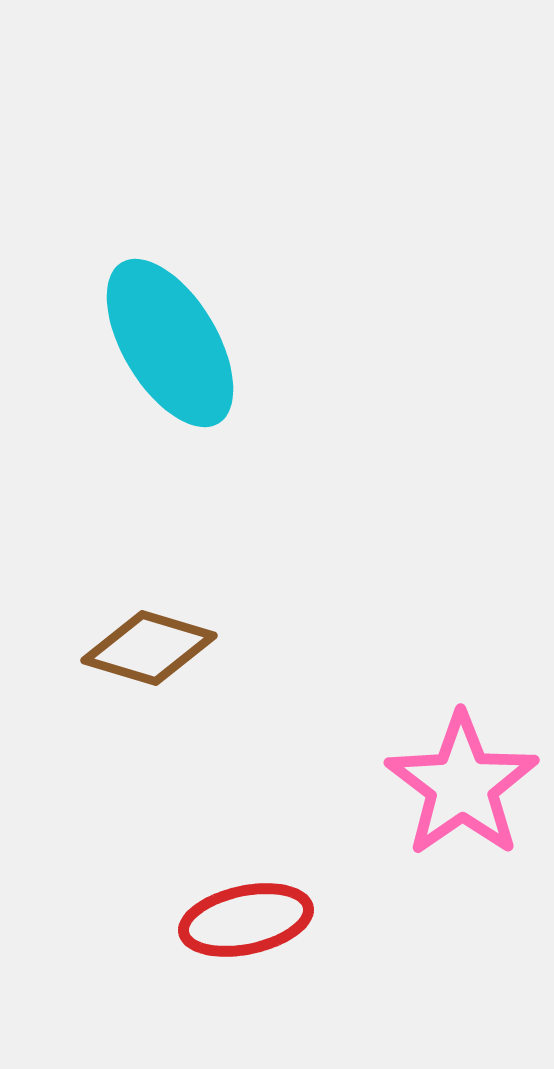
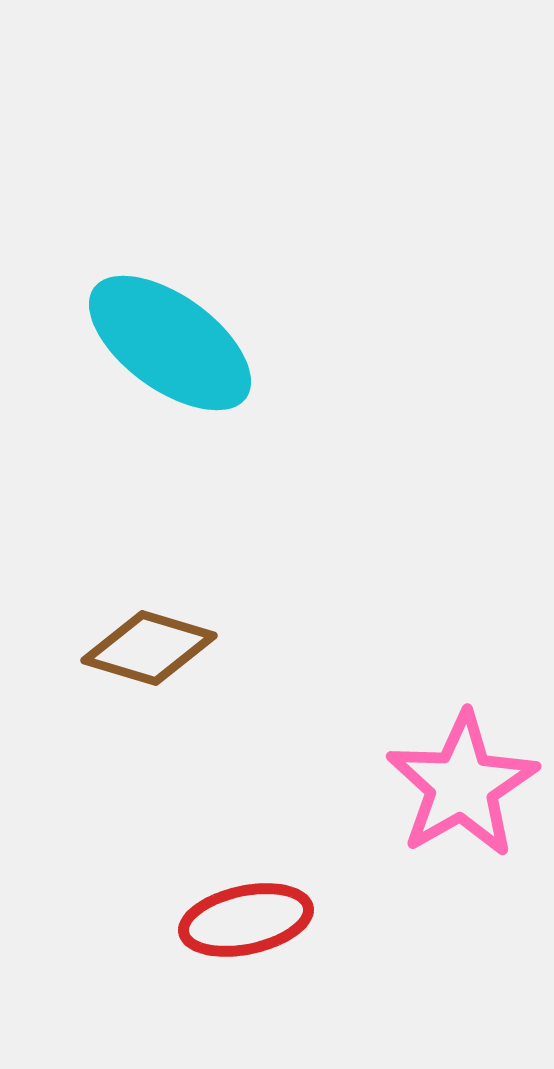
cyan ellipse: rotated 23 degrees counterclockwise
pink star: rotated 5 degrees clockwise
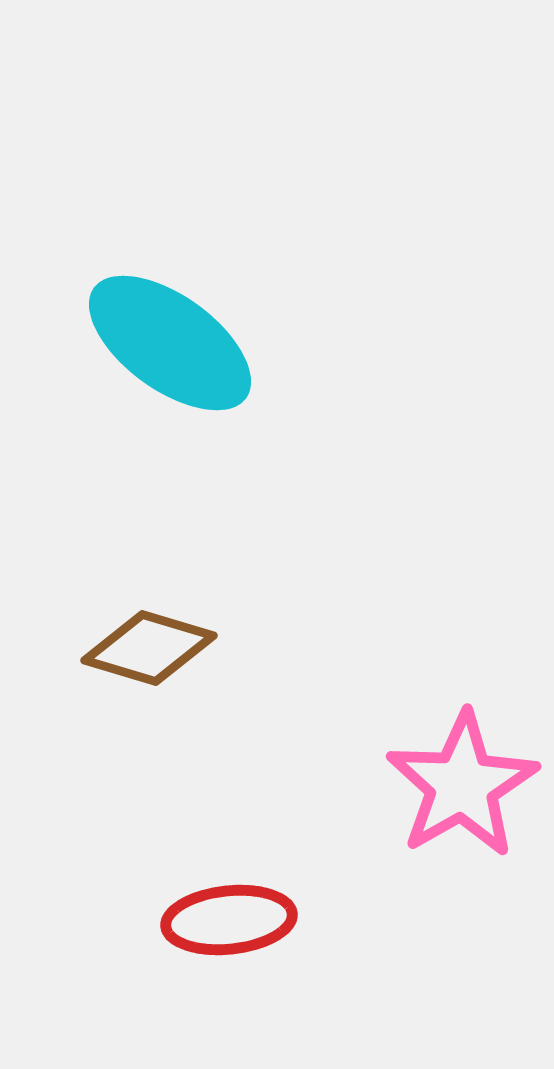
red ellipse: moved 17 px left; rotated 6 degrees clockwise
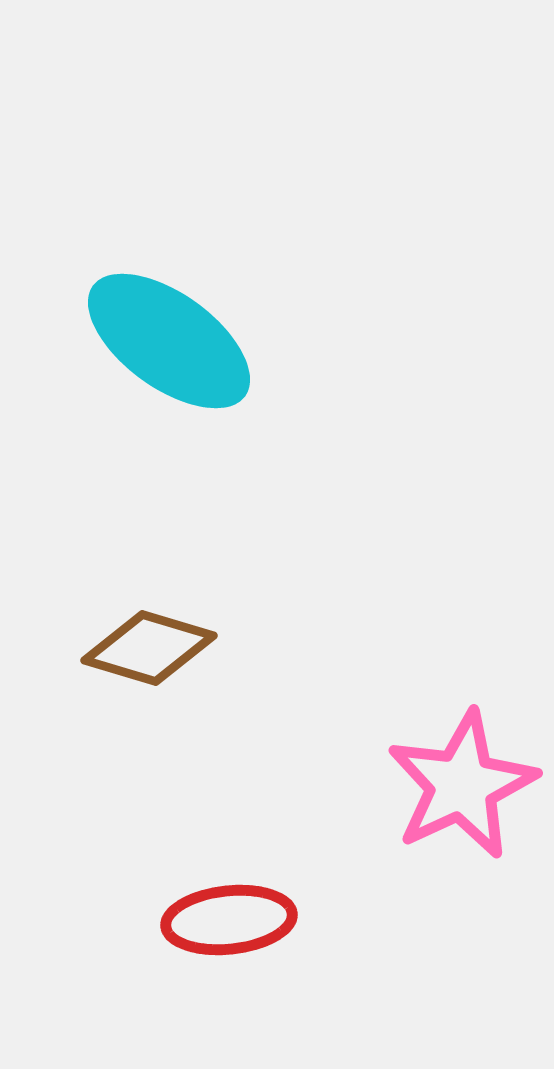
cyan ellipse: moved 1 px left, 2 px up
pink star: rotated 5 degrees clockwise
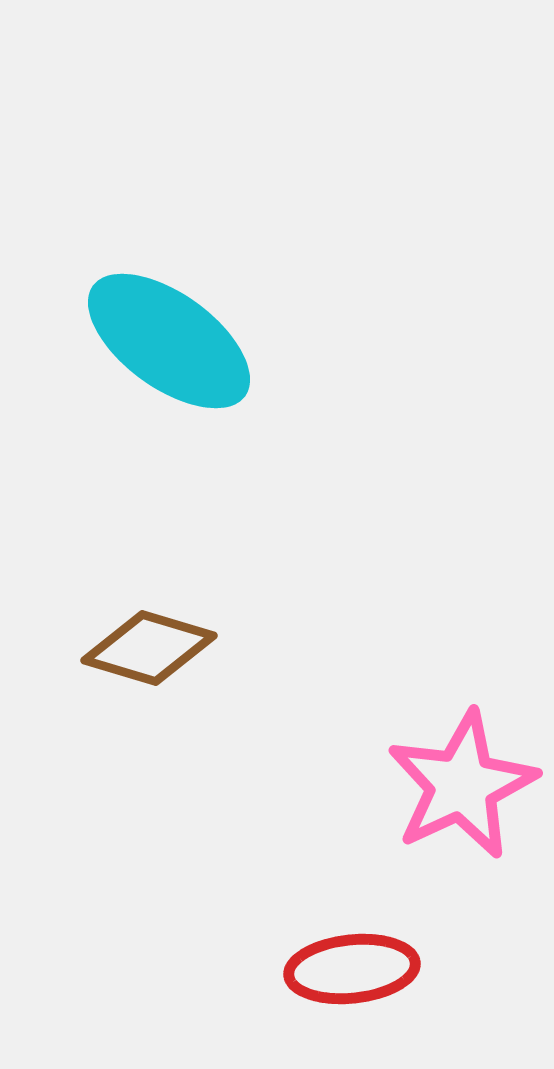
red ellipse: moved 123 px right, 49 px down
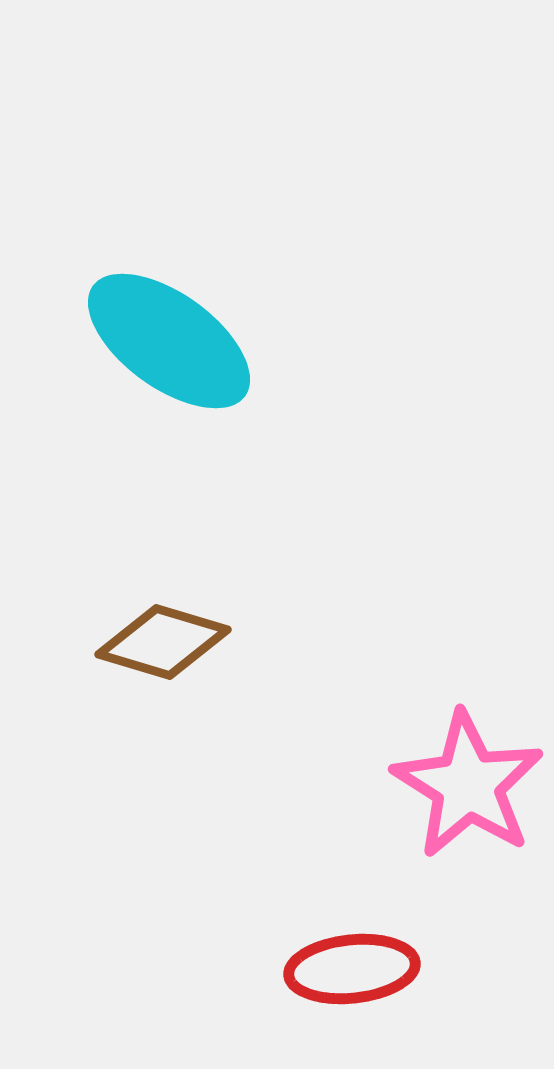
brown diamond: moved 14 px right, 6 px up
pink star: moved 6 px right; rotated 15 degrees counterclockwise
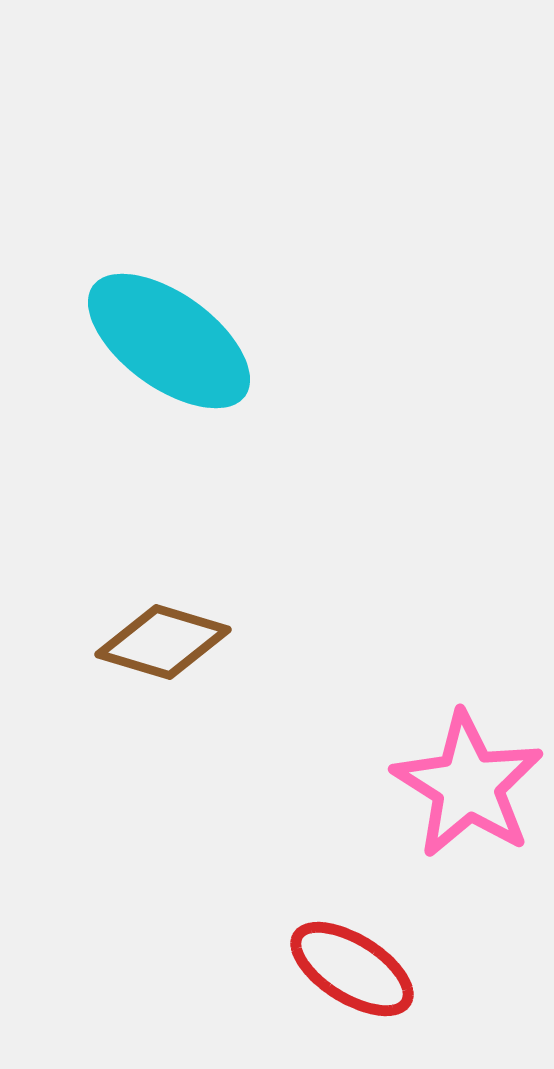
red ellipse: rotated 38 degrees clockwise
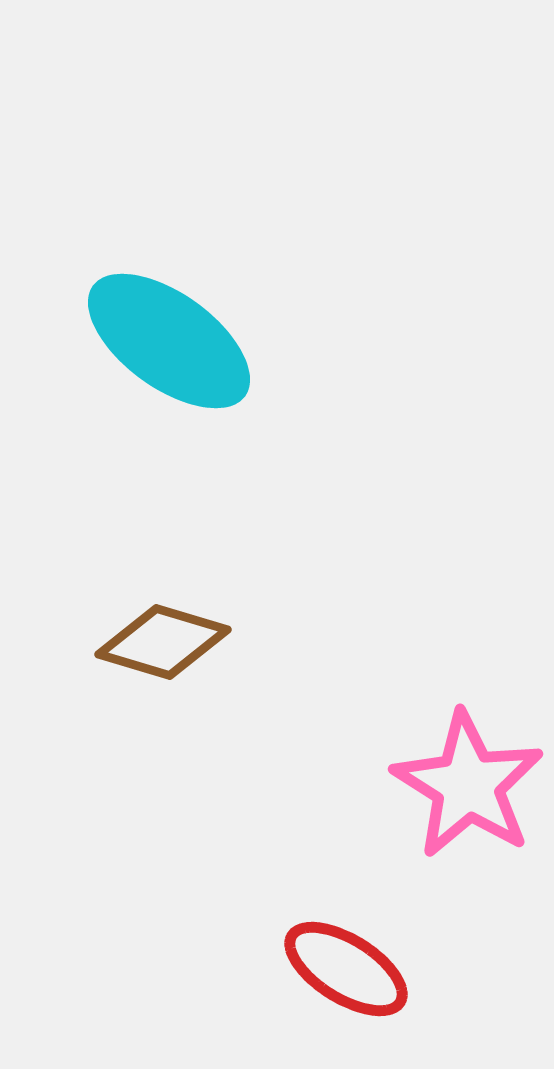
red ellipse: moved 6 px left
